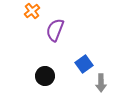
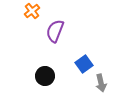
purple semicircle: moved 1 px down
gray arrow: rotated 12 degrees counterclockwise
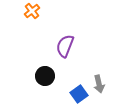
purple semicircle: moved 10 px right, 15 px down
blue square: moved 5 px left, 30 px down
gray arrow: moved 2 px left, 1 px down
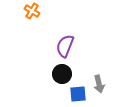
orange cross: rotated 21 degrees counterclockwise
black circle: moved 17 px right, 2 px up
blue square: moved 1 px left; rotated 30 degrees clockwise
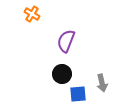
orange cross: moved 3 px down
purple semicircle: moved 1 px right, 5 px up
gray arrow: moved 3 px right, 1 px up
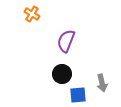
blue square: moved 1 px down
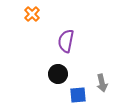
orange cross: rotated 14 degrees clockwise
purple semicircle: rotated 10 degrees counterclockwise
black circle: moved 4 px left
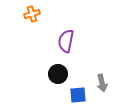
orange cross: rotated 28 degrees clockwise
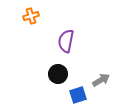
orange cross: moved 1 px left, 2 px down
gray arrow: moved 1 px left, 3 px up; rotated 108 degrees counterclockwise
blue square: rotated 12 degrees counterclockwise
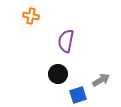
orange cross: rotated 28 degrees clockwise
